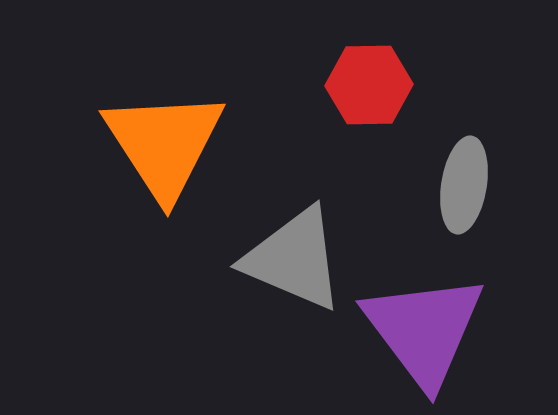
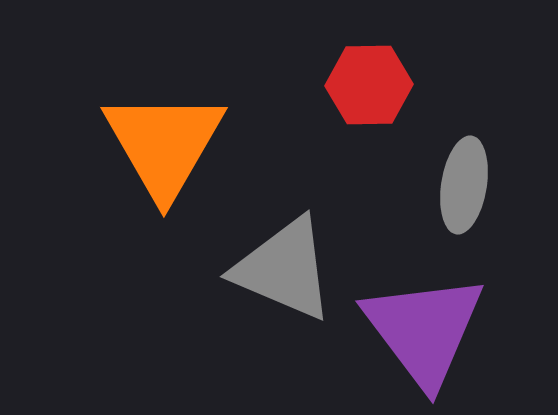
orange triangle: rotated 3 degrees clockwise
gray triangle: moved 10 px left, 10 px down
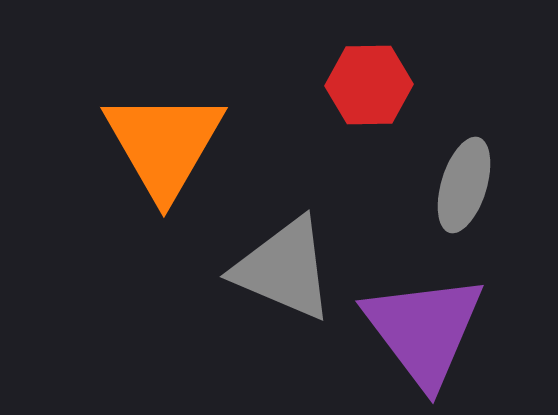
gray ellipse: rotated 8 degrees clockwise
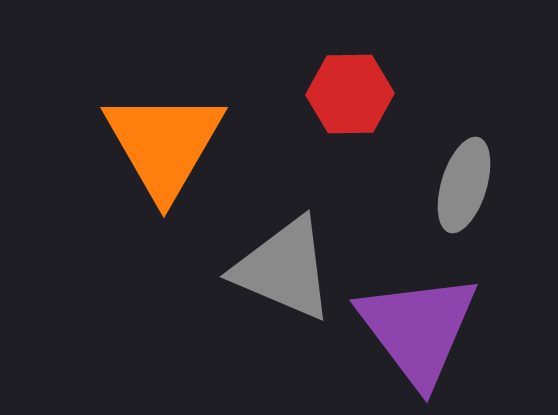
red hexagon: moved 19 px left, 9 px down
purple triangle: moved 6 px left, 1 px up
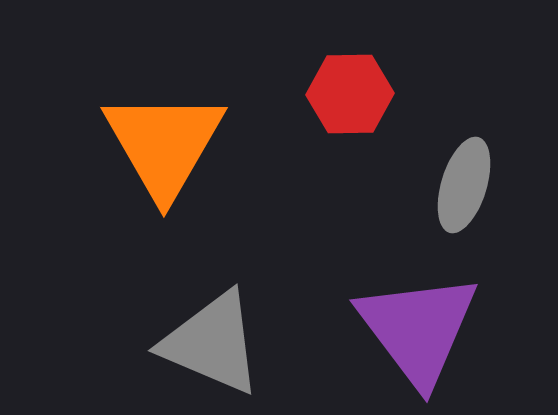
gray triangle: moved 72 px left, 74 px down
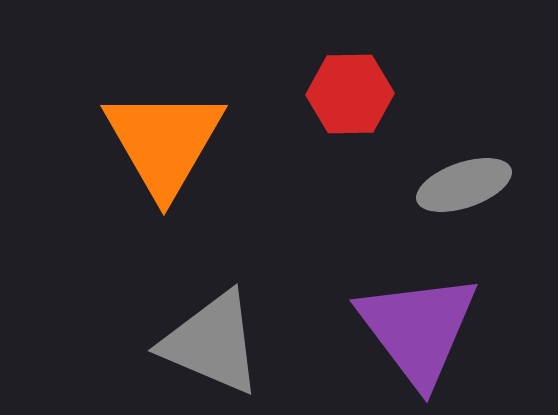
orange triangle: moved 2 px up
gray ellipse: rotated 54 degrees clockwise
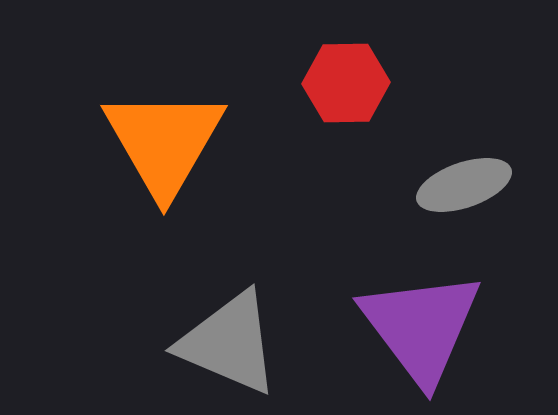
red hexagon: moved 4 px left, 11 px up
purple triangle: moved 3 px right, 2 px up
gray triangle: moved 17 px right
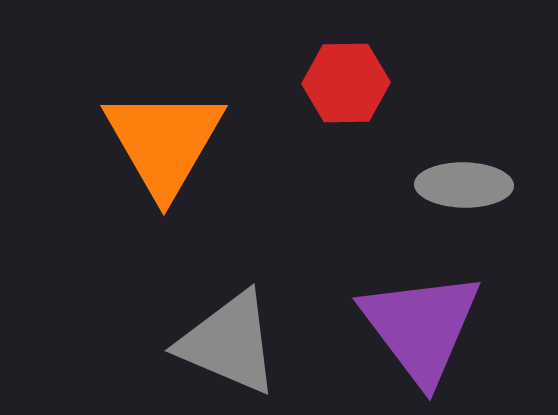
gray ellipse: rotated 20 degrees clockwise
